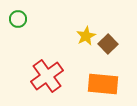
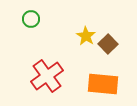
green circle: moved 13 px right
yellow star: rotated 12 degrees counterclockwise
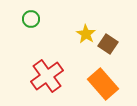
yellow star: moved 2 px up
brown square: rotated 12 degrees counterclockwise
orange rectangle: rotated 44 degrees clockwise
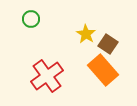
orange rectangle: moved 14 px up
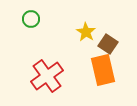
yellow star: moved 2 px up
orange rectangle: rotated 28 degrees clockwise
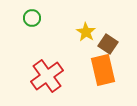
green circle: moved 1 px right, 1 px up
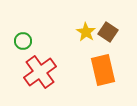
green circle: moved 9 px left, 23 px down
brown square: moved 12 px up
red cross: moved 7 px left, 4 px up
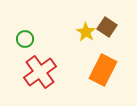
brown square: moved 1 px left, 5 px up
green circle: moved 2 px right, 2 px up
orange rectangle: rotated 40 degrees clockwise
